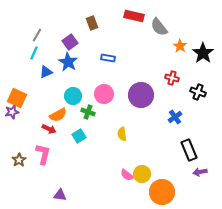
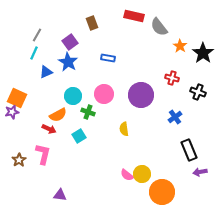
yellow semicircle: moved 2 px right, 5 px up
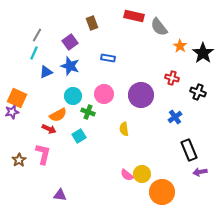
blue star: moved 2 px right, 4 px down; rotated 12 degrees counterclockwise
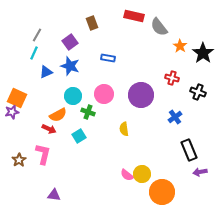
purple triangle: moved 6 px left
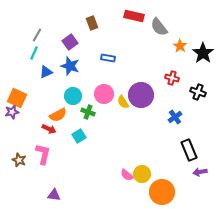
yellow semicircle: moved 1 px left, 27 px up; rotated 24 degrees counterclockwise
brown star: rotated 16 degrees counterclockwise
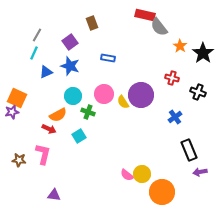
red rectangle: moved 11 px right, 1 px up
brown star: rotated 16 degrees counterclockwise
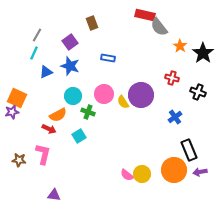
orange circle: moved 12 px right, 22 px up
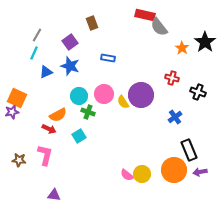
orange star: moved 2 px right, 2 px down
black star: moved 2 px right, 11 px up
cyan circle: moved 6 px right
pink L-shape: moved 2 px right, 1 px down
